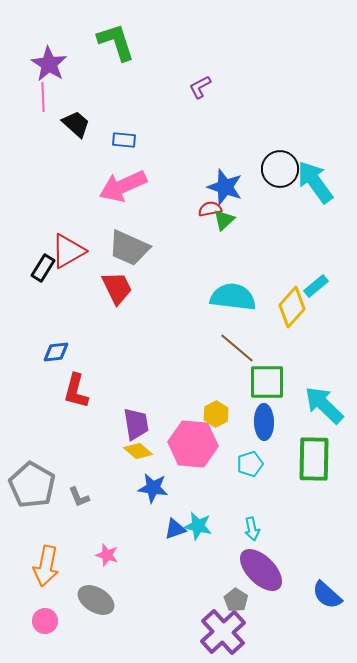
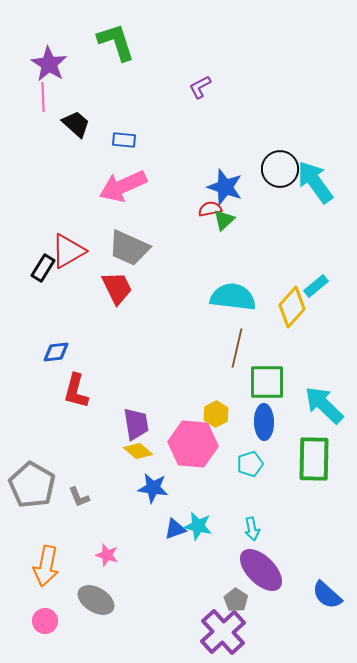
brown line at (237, 348): rotated 63 degrees clockwise
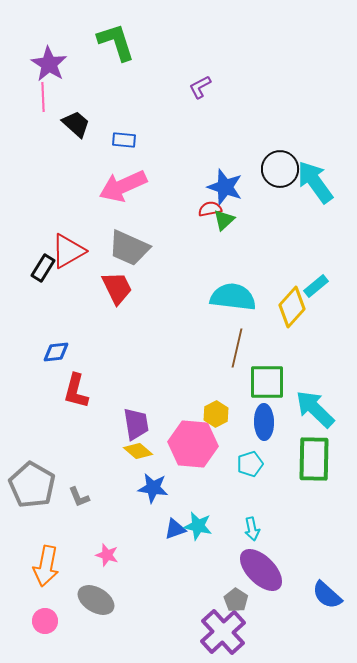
cyan arrow at (324, 405): moved 9 px left, 4 px down
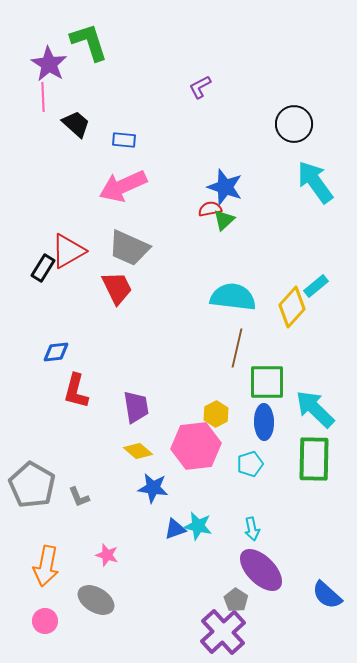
green L-shape at (116, 42): moved 27 px left
black circle at (280, 169): moved 14 px right, 45 px up
purple trapezoid at (136, 424): moved 17 px up
pink hexagon at (193, 444): moved 3 px right, 2 px down; rotated 12 degrees counterclockwise
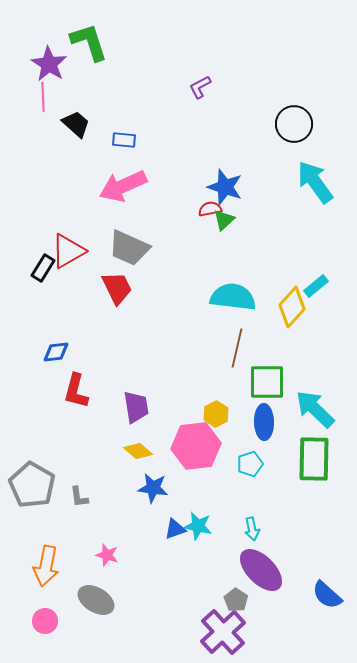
gray L-shape at (79, 497): rotated 15 degrees clockwise
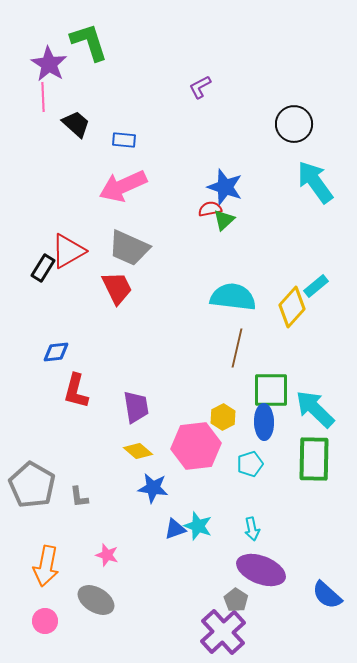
green square at (267, 382): moved 4 px right, 8 px down
yellow hexagon at (216, 414): moved 7 px right, 3 px down
cyan star at (198, 526): rotated 8 degrees clockwise
purple ellipse at (261, 570): rotated 24 degrees counterclockwise
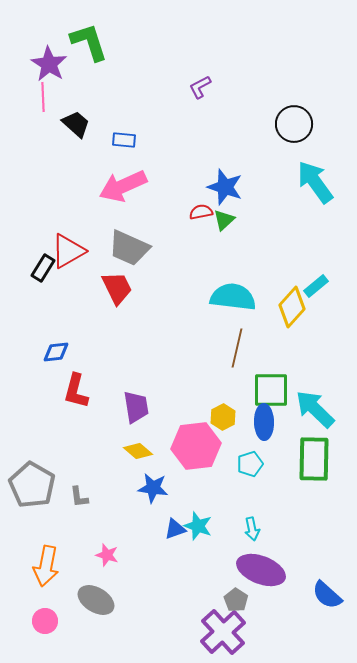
red semicircle at (210, 209): moved 9 px left, 3 px down
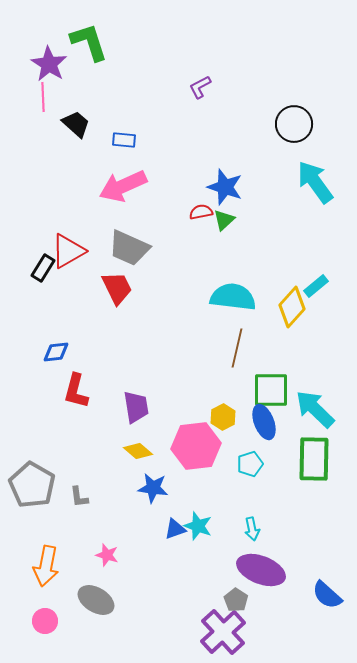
blue ellipse at (264, 422): rotated 20 degrees counterclockwise
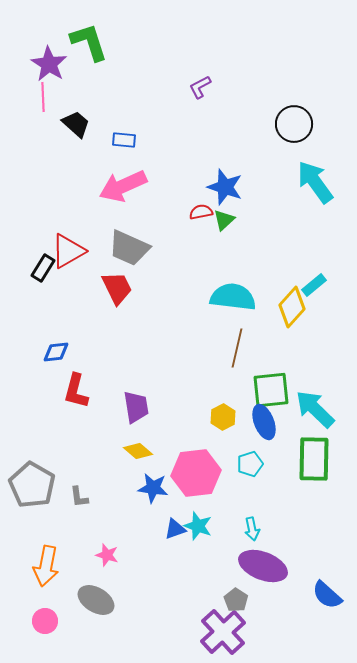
cyan rectangle at (316, 286): moved 2 px left, 1 px up
green square at (271, 390): rotated 6 degrees counterclockwise
pink hexagon at (196, 446): moved 27 px down
purple ellipse at (261, 570): moved 2 px right, 4 px up
